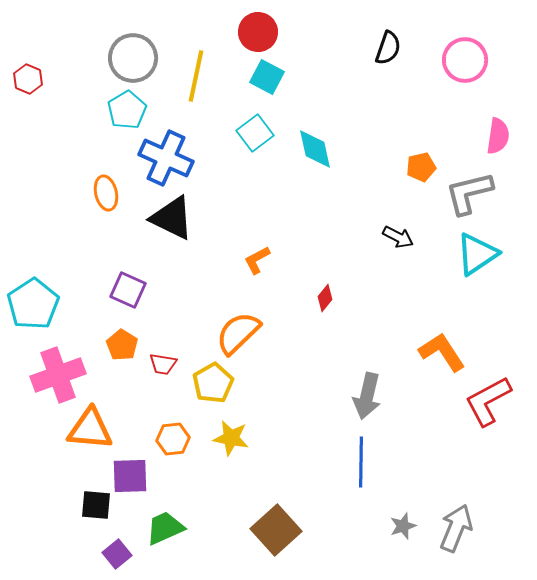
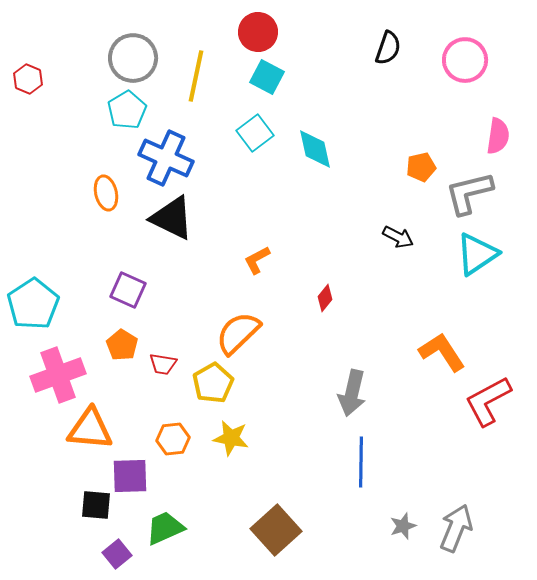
gray arrow at (367, 396): moved 15 px left, 3 px up
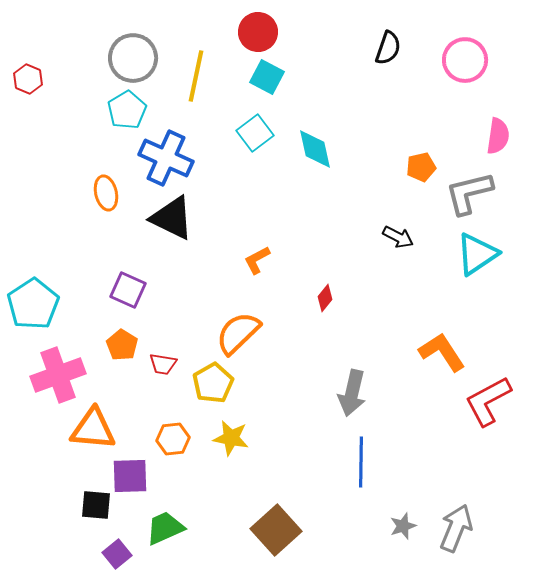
orange triangle at (90, 429): moved 3 px right
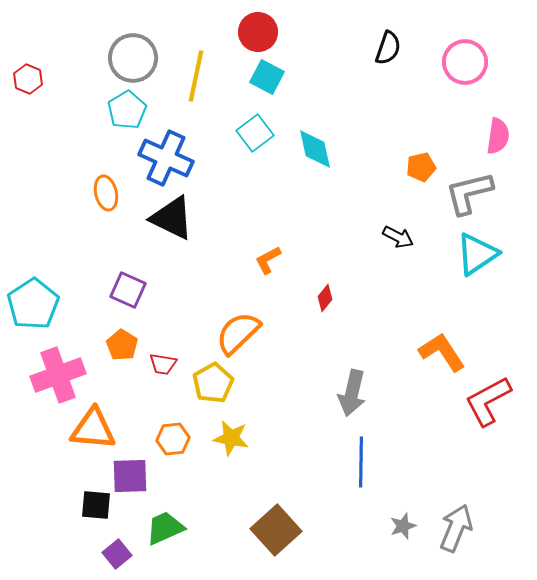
pink circle at (465, 60): moved 2 px down
orange L-shape at (257, 260): moved 11 px right
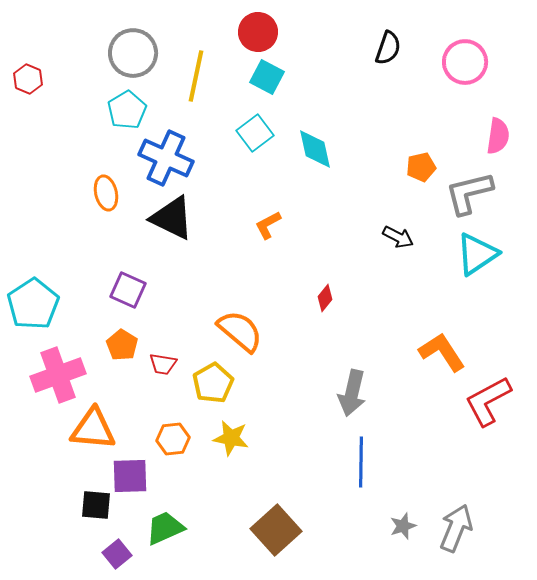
gray circle at (133, 58): moved 5 px up
orange L-shape at (268, 260): moved 35 px up
orange semicircle at (238, 333): moved 2 px right, 2 px up; rotated 84 degrees clockwise
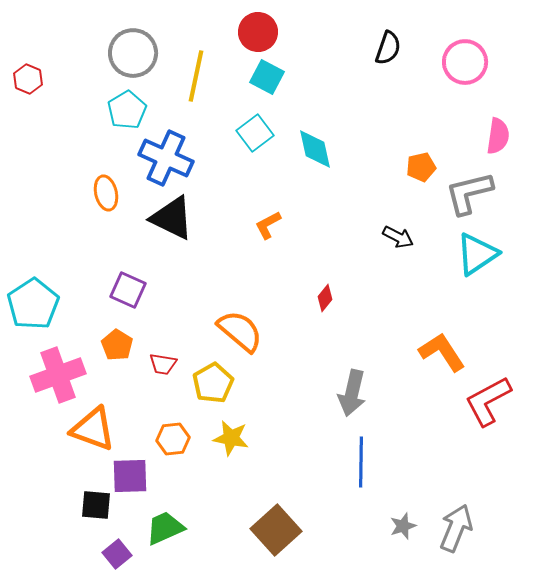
orange pentagon at (122, 345): moved 5 px left
orange triangle at (93, 429): rotated 15 degrees clockwise
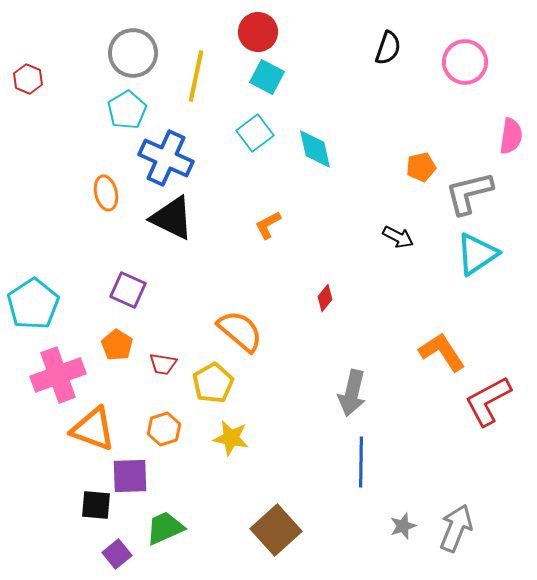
pink semicircle at (498, 136): moved 13 px right
orange hexagon at (173, 439): moved 9 px left, 10 px up; rotated 12 degrees counterclockwise
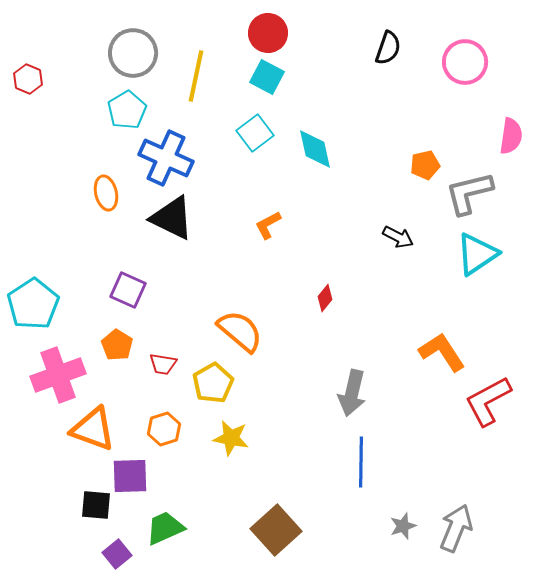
red circle at (258, 32): moved 10 px right, 1 px down
orange pentagon at (421, 167): moved 4 px right, 2 px up
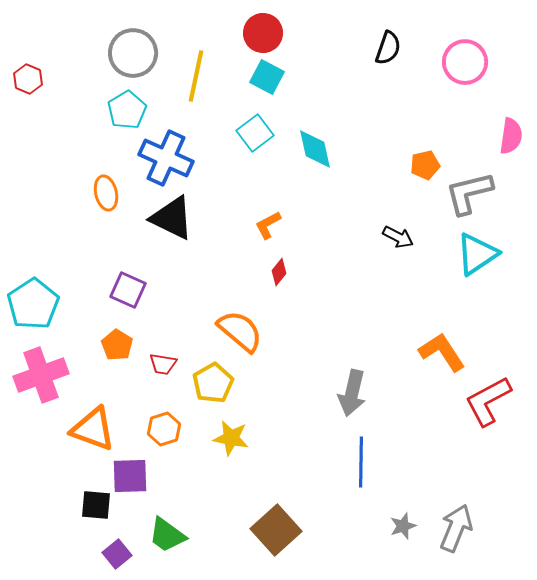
red circle at (268, 33): moved 5 px left
red diamond at (325, 298): moved 46 px left, 26 px up
pink cross at (58, 375): moved 17 px left
green trapezoid at (165, 528): moved 2 px right, 7 px down; rotated 120 degrees counterclockwise
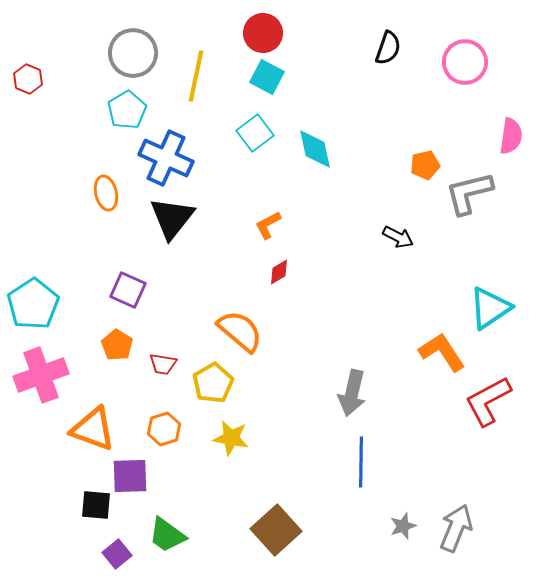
black triangle at (172, 218): rotated 42 degrees clockwise
cyan triangle at (477, 254): moved 13 px right, 54 px down
red diamond at (279, 272): rotated 20 degrees clockwise
